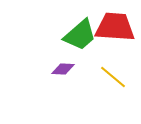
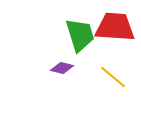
green trapezoid: rotated 66 degrees counterclockwise
purple diamond: moved 1 px left, 1 px up; rotated 10 degrees clockwise
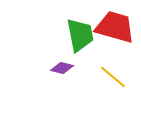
red trapezoid: rotated 12 degrees clockwise
green trapezoid: rotated 6 degrees clockwise
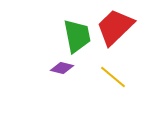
red trapezoid: rotated 60 degrees counterclockwise
green trapezoid: moved 3 px left, 1 px down
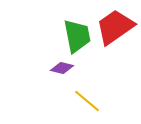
red trapezoid: rotated 9 degrees clockwise
yellow line: moved 26 px left, 24 px down
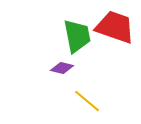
red trapezoid: rotated 54 degrees clockwise
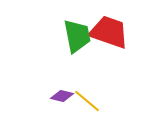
red trapezoid: moved 6 px left, 5 px down
purple diamond: moved 28 px down
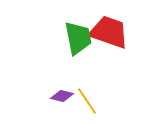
green trapezoid: moved 1 px right, 2 px down
yellow line: rotated 16 degrees clockwise
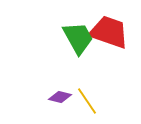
green trapezoid: rotated 18 degrees counterclockwise
purple diamond: moved 2 px left, 1 px down
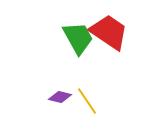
red trapezoid: rotated 15 degrees clockwise
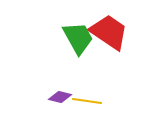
yellow line: rotated 48 degrees counterclockwise
